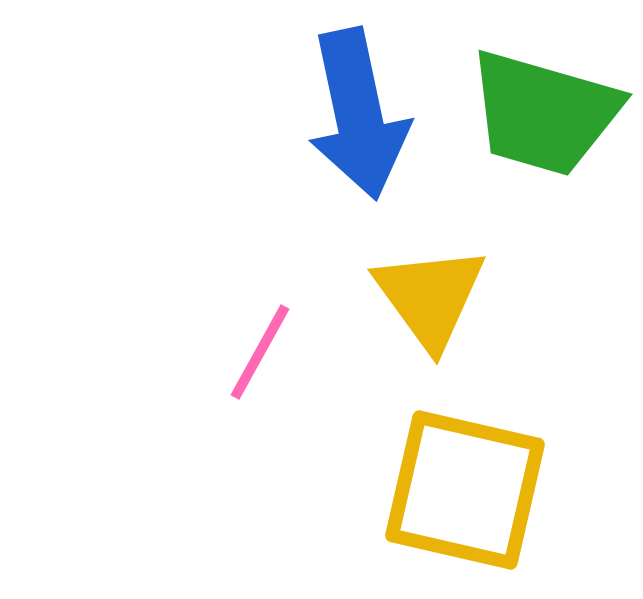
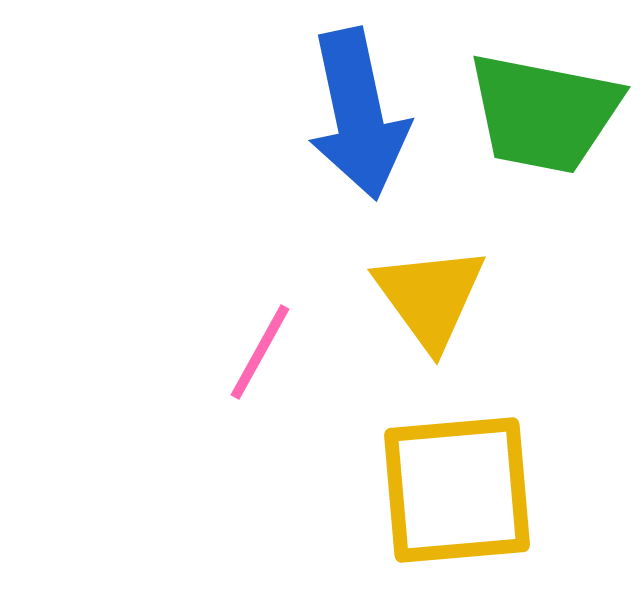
green trapezoid: rotated 5 degrees counterclockwise
yellow square: moved 8 px left; rotated 18 degrees counterclockwise
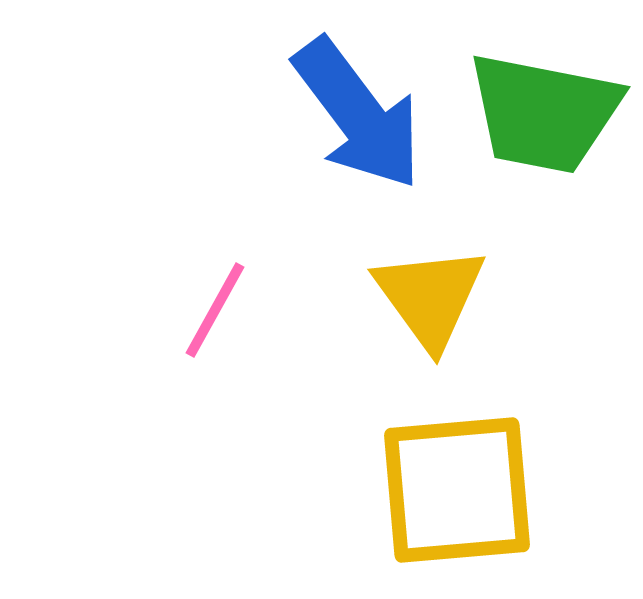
blue arrow: rotated 25 degrees counterclockwise
pink line: moved 45 px left, 42 px up
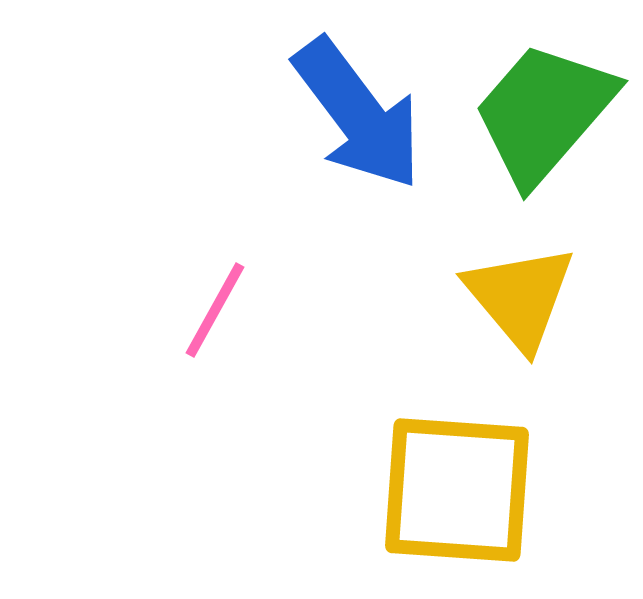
green trapezoid: rotated 120 degrees clockwise
yellow triangle: moved 90 px right; rotated 4 degrees counterclockwise
yellow square: rotated 9 degrees clockwise
